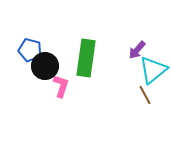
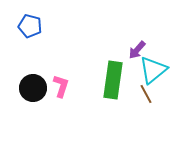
blue pentagon: moved 24 px up
green rectangle: moved 27 px right, 22 px down
black circle: moved 12 px left, 22 px down
brown line: moved 1 px right, 1 px up
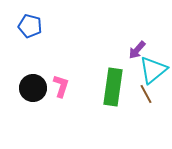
green rectangle: moved 7 px down
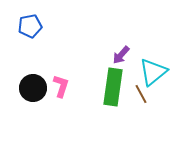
blue pentagon: rotated 25 degrees counterclockwise
purple arrow: moved 16 px left, 5 px down
cyan triangle: moved 2 px down
brown line: moved 5 px left
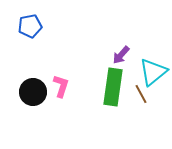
black circle: moved 4 px down
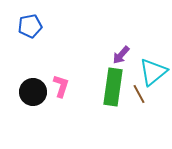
brown line: moved 2 px left
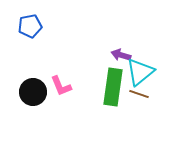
purple arrow: rotated 66 degrees clockwise
cyan triangle: moved 13 px left
pink L-shape: rotated 140 degrees clockwise
brown line: rotated 42 degrees counterclockwise
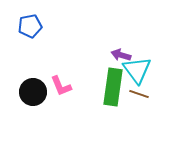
cyan triangle: moved 3 px left, 2 px up; rotated 28 degrees counterclockwise
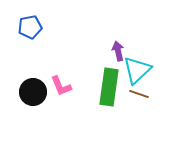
blue pentagon: moved 1 px down
purple arrow: moved 3 px left, 4 px up; rotated 60 degrees clockwise
cyan triangle: rotated 24 degrees clockwise
green rectangle: moved 4 px left
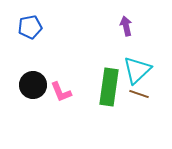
purple arrow: moved 8 px right, 25 px up
pink L-shape: moved 6 px down
black circle: moved 7 px up
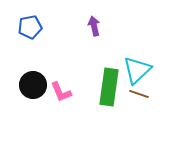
purple arrow: moved 32 px left
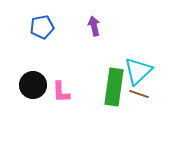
blue pentagon: moved 12 px right
cyan triangle: moved 1 px right, 1 px down
green rectangle: moved 5 px right
pink L-shape: rotated 20 degrees clockwise
